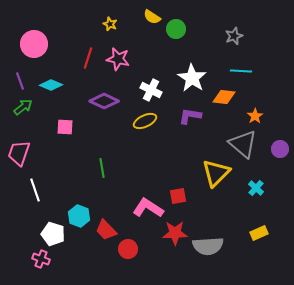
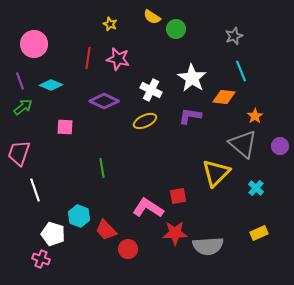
red line: rotated 10 degrees counterclockwise
cyan line: rotated 65 degrees clockwise
purple circle: moved 3 px up
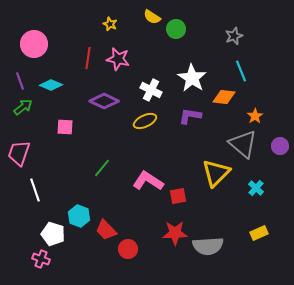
green line: rotated 48 degrees clockwise
pink L-shape: moved 27 px up
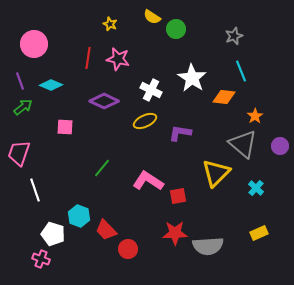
purple L-shape: moved 10 px left, 17 px down
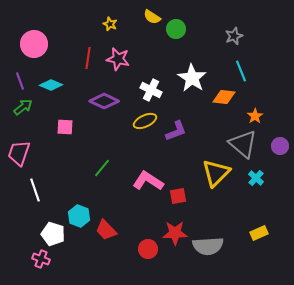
purple L-shape: moved 4 px left, 2 px up; rotated 150 degrees clockwise
cyan cross: moved 10 px up
red circle: moved 20 px right
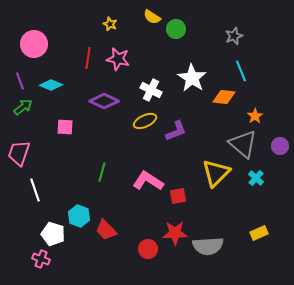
green line: moved 4 px down; rotated 24 degrees counterclockwise
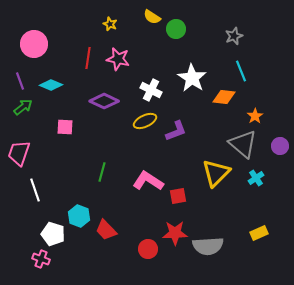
cyan cross: rotated 14 degrees clockwise
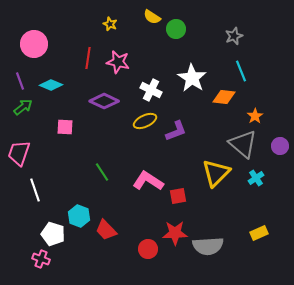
pink star: moved 3 px down
green line: rotated 48 degrees counterclockwise
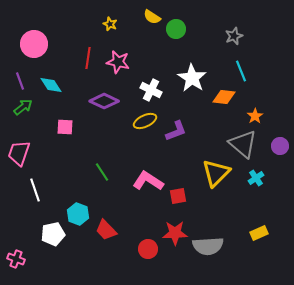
cyan diamond: rotated 35 degrees clockwise
cyan hexagon: moved 1 px left, 2 px up
white pentagon: rotated 30 degrees counterclockwise
pink cross: moved 25 px left
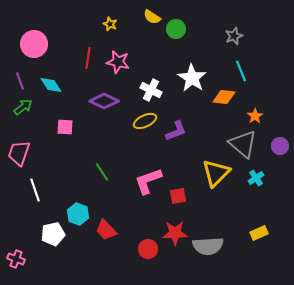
pink L-shape: rotated 52 degrees counterclockwise
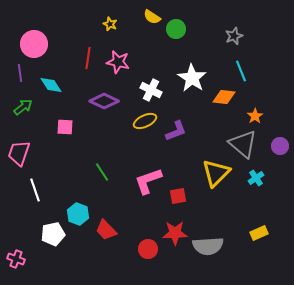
purple line: moved 8 px up; rotated 12 degrees clockwise
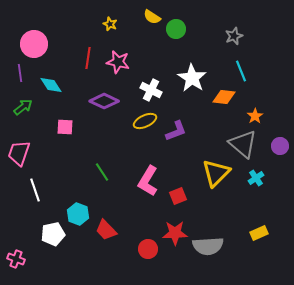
pink L-shape: rotated 40 degrees counterclockwise
red square: rotated 12 degrees counterclockwise
